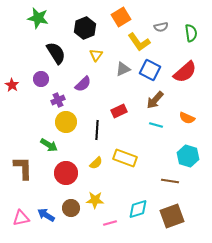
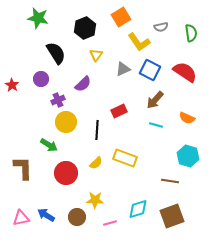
red semicircle: rotated 105 degrees counterclockwise
brown circle: moved 6 px right, 9 px down
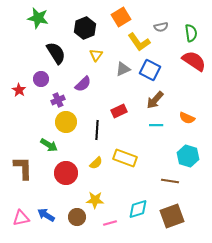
red semicircle: moved 9 px right, 11 px up
red star: moved 7 px right, 5 px down
cyan line: rotated 16 degrees counterclockwise
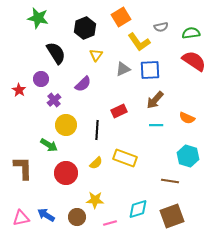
green semicircle: rotated 90 degrees counterclockwise
blue square: rotated 30 degrees counterclockwise
purple cross: moved 4 px left; rotated 16 degrees counterclockwise
yellow circle: moved 3 px down
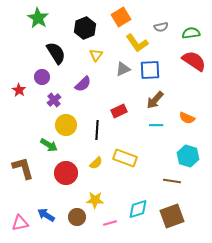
green star: rotated 20 degrees clockwise
yellow L-shape: moved 2 px left, 1 px down
purple circle: moved 1 px right, 2 px up
brown L-shape: rotated 15 degrees counterclockwise
brown line: moved 2 px right
pink triangle: moved 1 px left, 5 px down
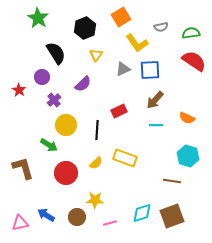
cyan diamond: moved 4 px right, 4 px down
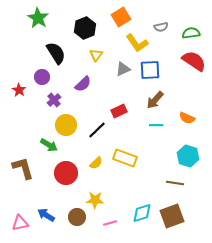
black line: rotated 42 degrees clockwise
brown line: moved 3 px right, 2 px down
